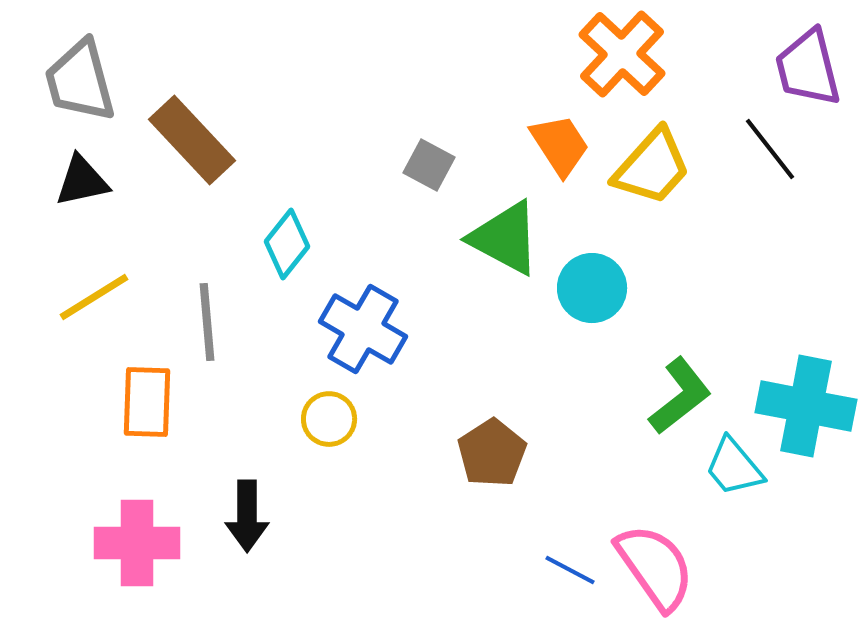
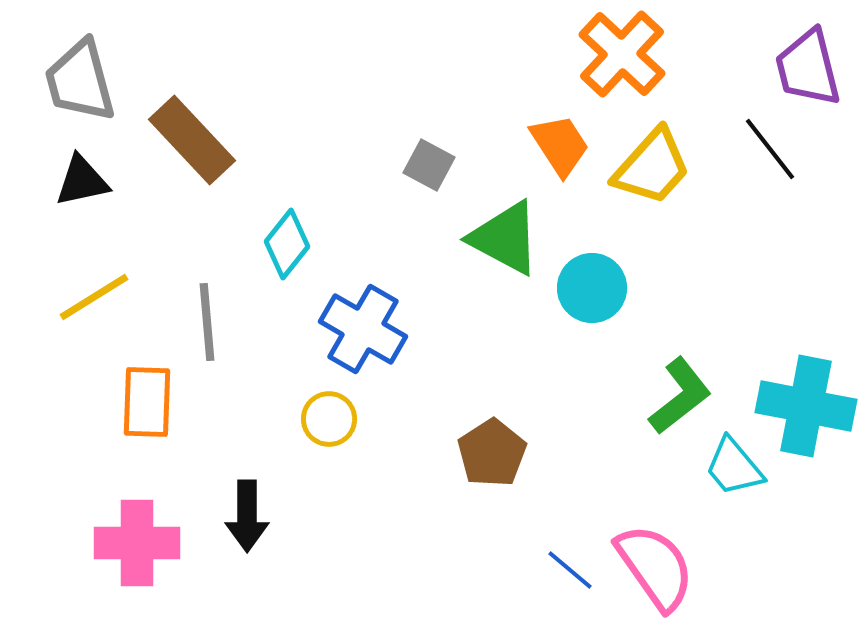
blue line: rotated 12 degrees clockwise
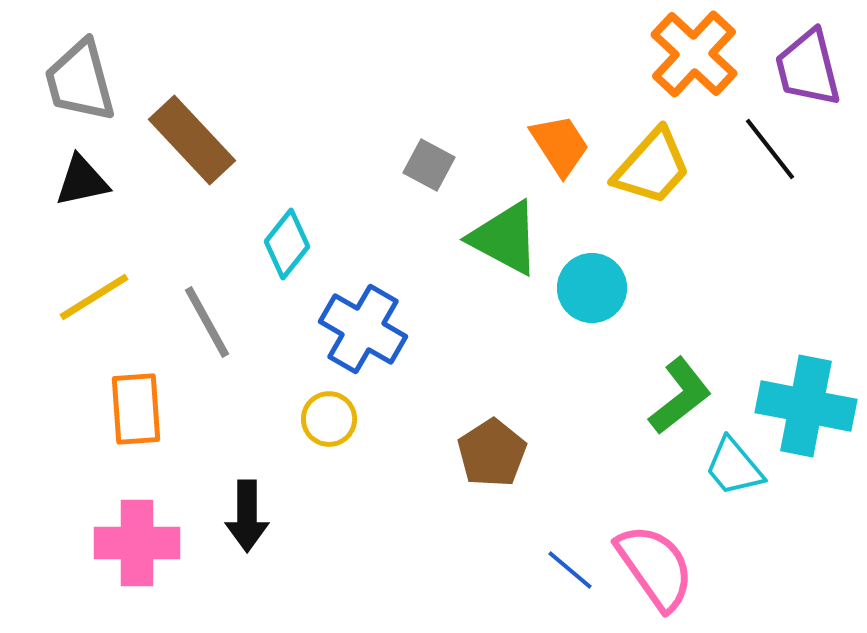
orange cross: moved 72 px right
gray line: rotated 24 degrees counterclockwise
orange rectangle: moved 11 px left, 7 px down; rotated 6 degrees counterclockwise
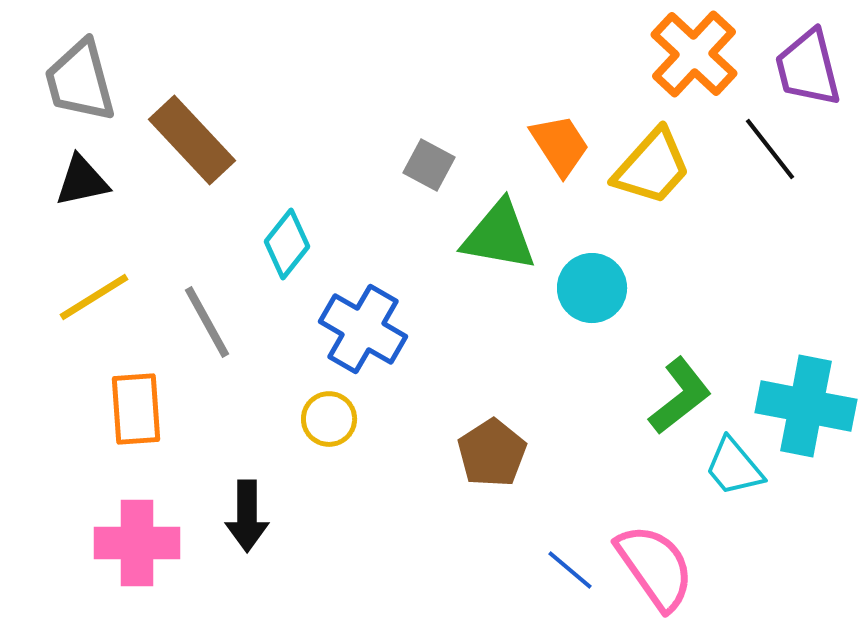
green triangle: moved 6 px left, 2 px up; rotated 18 degrees counterclockwise
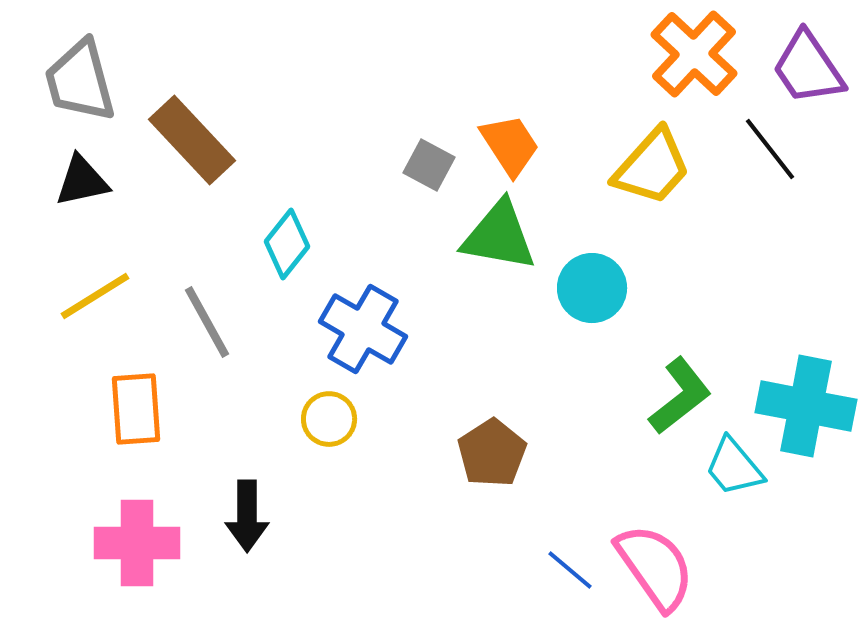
purple trapezoid: rotated 20 degrees counterclockwise
orange trapezoid: moved 50 px left
yellow line: moved 1 px right, 1 px up
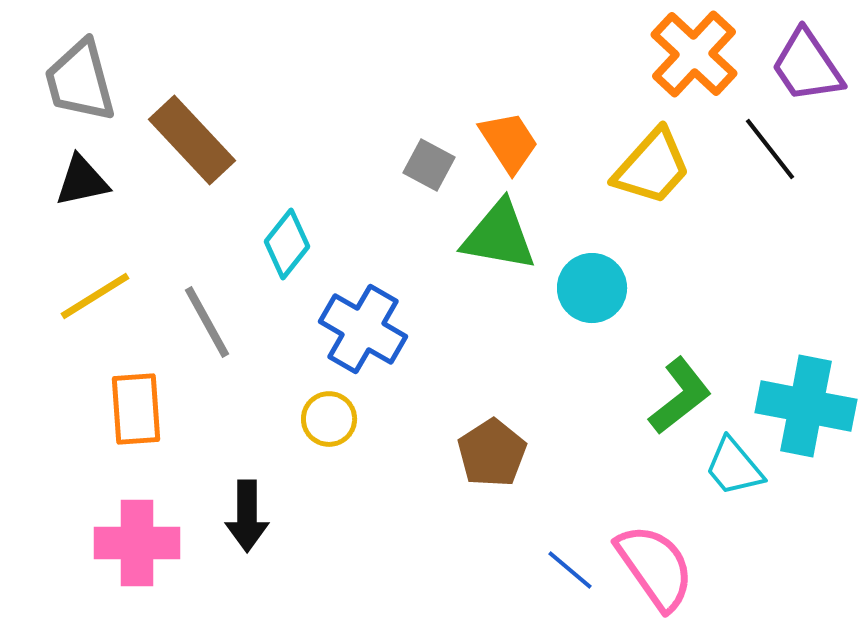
purple trapezoid: moved 1 px left, 2 px up
orange trapezoid: moved 1 px left, 3 px up
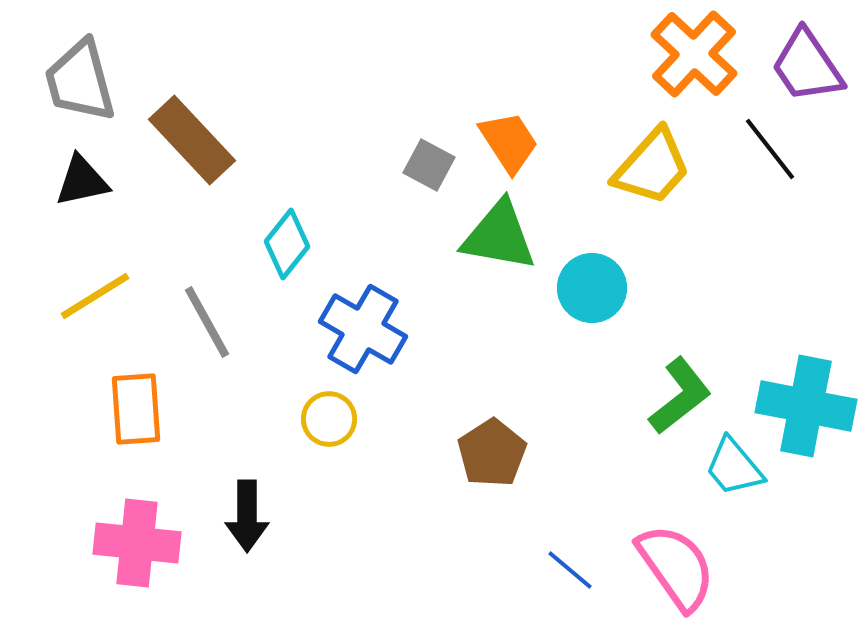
pink cross: rotated 6 degrees clockwise
pink semicircle: moved 21 px right
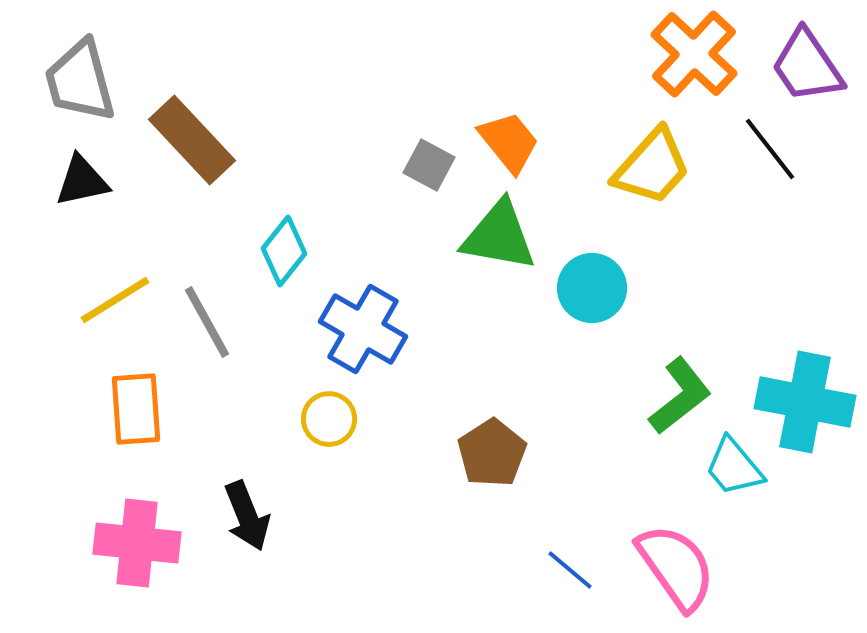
orange trapezoid: rotated 6 degrees counterclockwise
cyan diamond: moved 3 px left, 7 px down
yellow line: moved 20 px right, 4 px down
cyan cross: moved 1 px left, 4 px up
black arrow: rotated 22 degrees counterclockwise
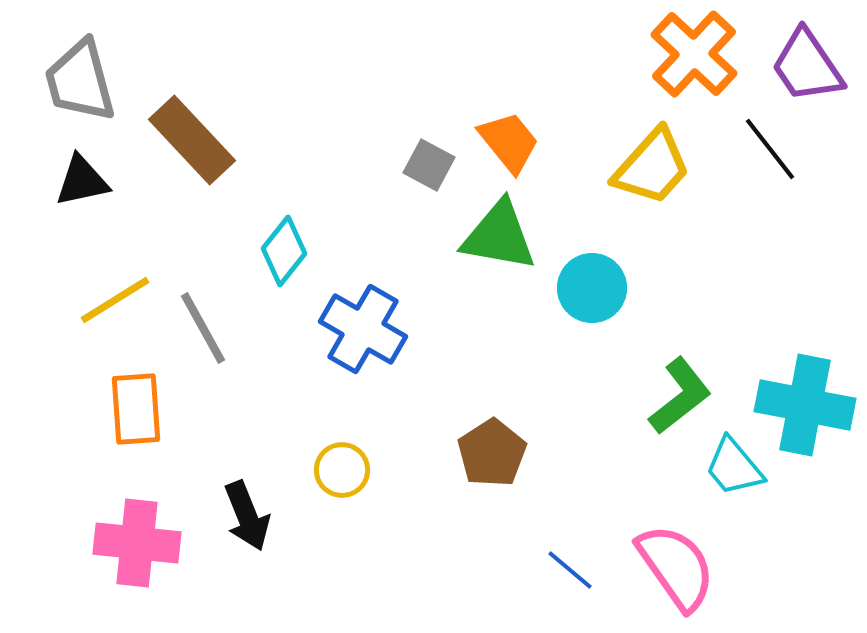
gray line: moved 4 px left, 6 px down
cyan cross: moved 3 px down
yellow circle: moved 13 px right, 51 px down
